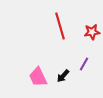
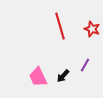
red star: moved 3 px up; rotated 28 degrees clockwise
purple line: moved 1 px right, 1 px down
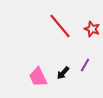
red line: rotated 24 degrees counterclockwise
black arrow: moved 3 px up
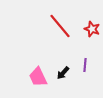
purple line: rotated 24 degrees counterclockwise
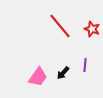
pink trapezoid: rotated 120 degrees counterclockwise
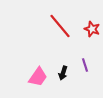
purple line: rotated 24 degrees counterclockwise
black arrow: rotated 24 degrees counterclockwise
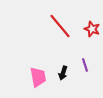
pink trapezoid: rotated 45 degrees counterclockwise
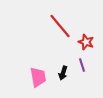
red star: moved 6 px left, 13 px down
purple line: moved 3 px left
